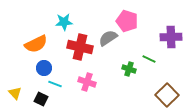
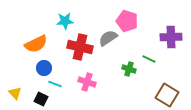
cyan star: moved 1 px right, 1 px up
brown square: rotated 15 degrees counterclockwise
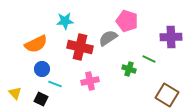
blue circle: moved 2 px left, 1 px down
pink cross: moved 3 px right, 1 px up; rotated 30 degrees counterclockwise
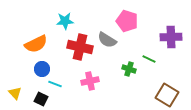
gray semicircle: moved 1 px left, 2 px down; rotated 114 degrees counterclockwise
